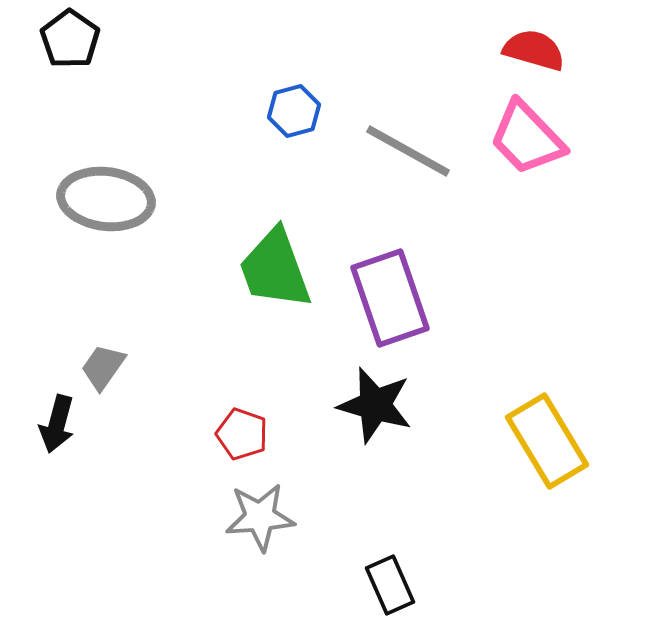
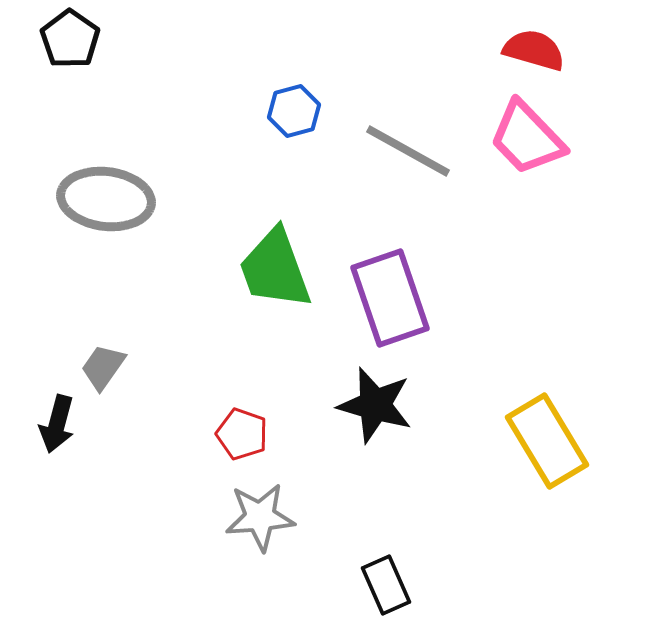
black rectangle: moved 4 px left
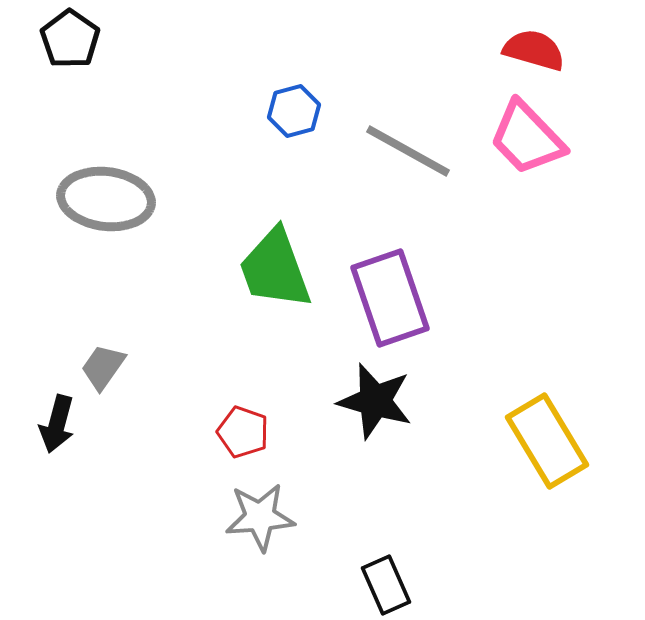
black star: moved 4 px up
red pentagon: moved 1 px right, 2 px up
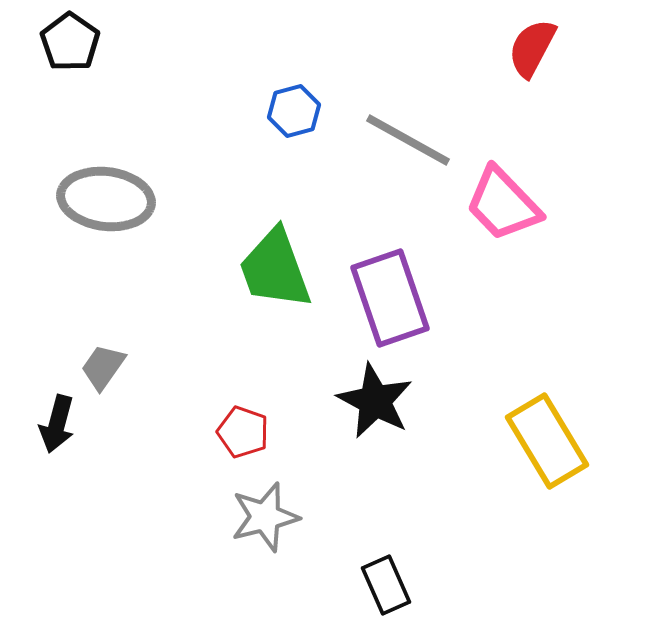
black pentagon: moved 3 px down
red semicircle: moved 2 px left, 2 px up; rotated 78 degrees counterclockwise
pink trapezoid: moved 24 px left, 66 px down
gray line: moved 11 px up
black star: rotated 12 degrees clockwise
gray star: moved 5 px right; rotated 10 degrees counterclockwise
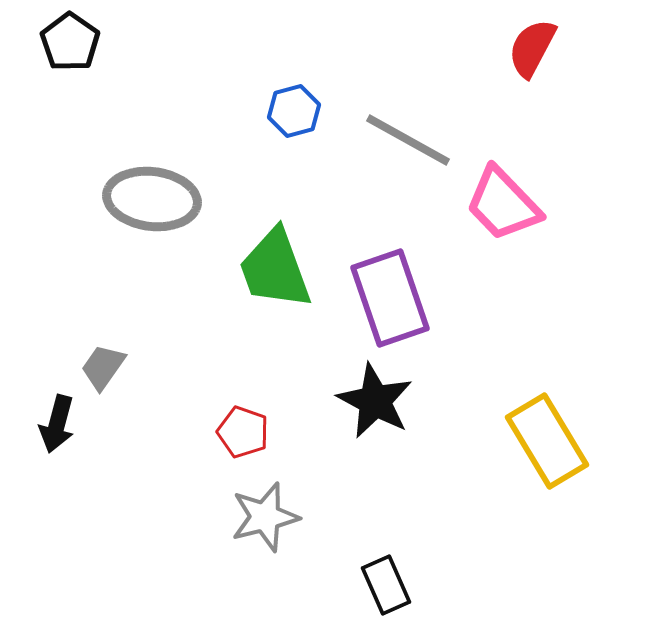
gray ellipse: moved 46 px right
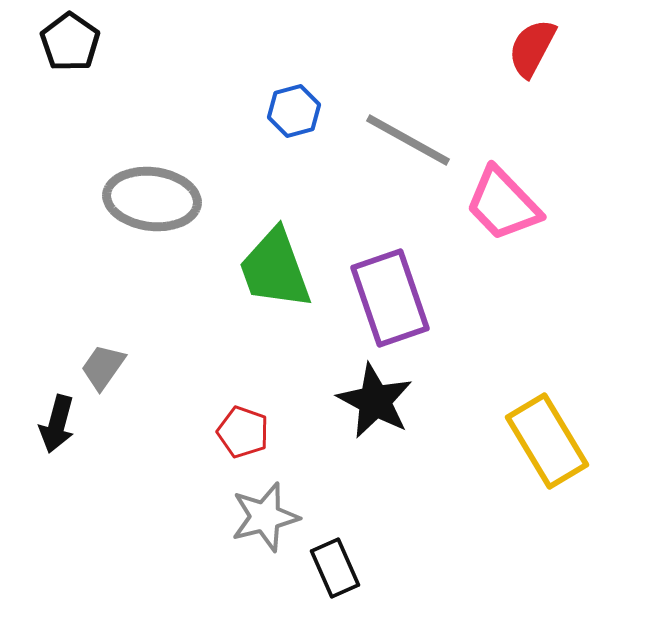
black rectangle: moved 51 px left, 17 px up
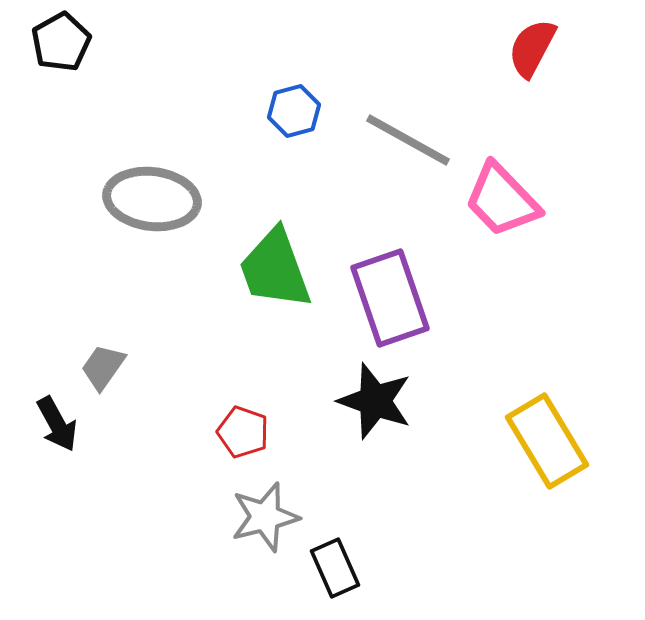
black pentagon: moved 9 px left; rotated 8 degrees clockwise
pink trapezoid: moved 1 px left, 4 px up
black star: rotated 8 degrees counterclockwise
black arrow: rotated 44 degrees counterclockwise
